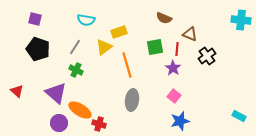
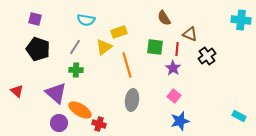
brown semicircle: rotated 35 degrees clockwise
green square: rotated 18 degrees clockwise
green cross: rotated 24 degrees counterclockwise
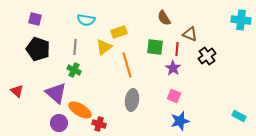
gray line: rotated 28 degrees counterclockwise
green cross: moved 2 px left; rotated 24 degrees clockwise
pink square: rotated 16 degrees counterclockwise
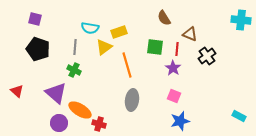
cyan semicircle: moved 4 px right, 8 px down
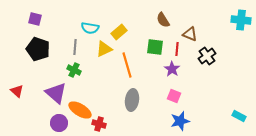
brown semicircle: moved 1 px left, 2 px down
yellow rectangle: rotated 21 degrees counterclockwise
yellow triangle: moved 2 px down; rotated 12 degrees clockwise
purple star: moved 1 px left, 1 px down
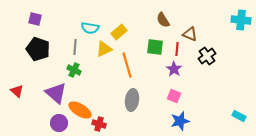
purple star: moved 2 px right
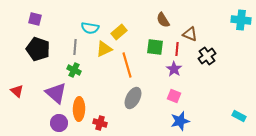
gray ellipse: moved 1 px right, 2 px up; rotated 20 degrees clockwise
orange ellipse: moved 1 px left, 1 px up; rotated 60 degrees clockwise
red cross: moved 1 px right, 1 px up
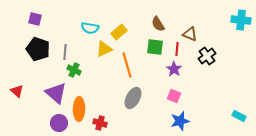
brown semicircle: moved 5 px left, 4 px down
gray line: moved 10 px left, 5 px down
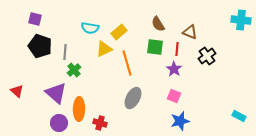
brown triangle: moved 2 px up
black pentagon: moved 2 px right, 3 px up
orange line: moved 2 px up
green cross: rotated 24 degrees clockwise
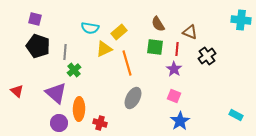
black pentagon: moved 2 px left
cyan rectangle: moved 3 px left, 1 px up
blue star: rotated 18 degrees counterclockwise
